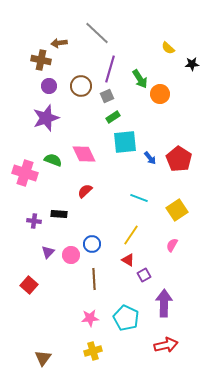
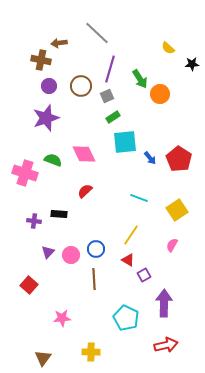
blue circle: moved 4 px right, 5 px down
pink star: moved 28 px left
yellow cross: moved 2 px left, 1 px down; rotated 18 degrees clockwise
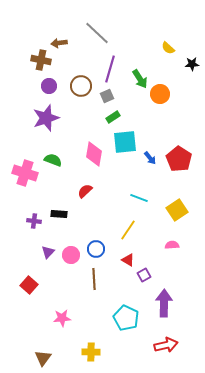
pink diamond: moved 10 px right; rotated 35 degrees clockwise
yellow line: moved 3 px left, 5 px up
pink semicircle: rotated 56 degrees clockwise
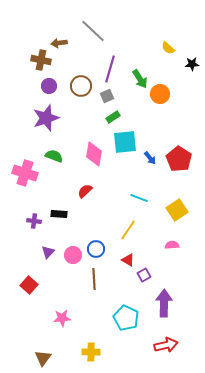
gray line: moved 4 px left, 2 px up
green semicircle: moved 1 px right, 4 px up
pink circle: moved 2 px right
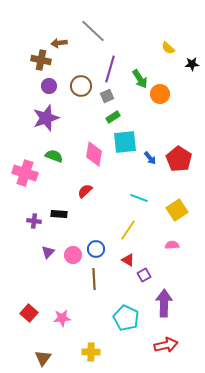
red square: moved 28 px down
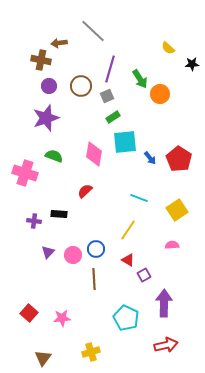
yellow cross: rotated 18 degrees counterclockwise
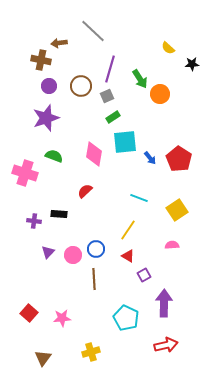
red triangle: moved 4 px up
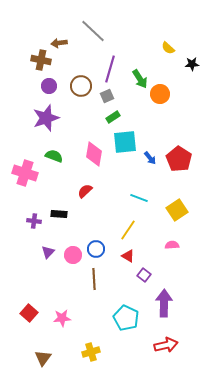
purple square: rotated 24 degrees counterclockwise
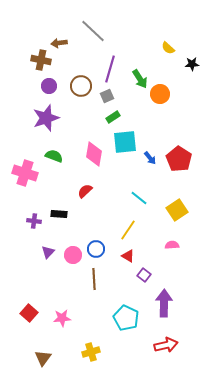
cyan line: rotated 18 degrees clockwise
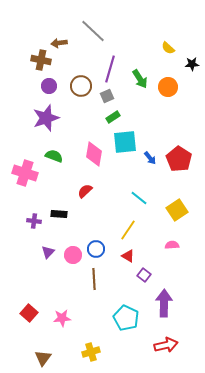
orange circle: moved 8 px right, 7 px up
